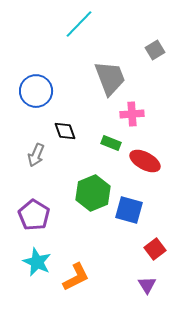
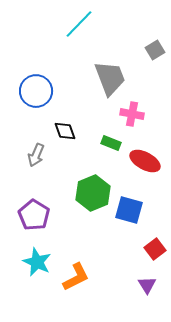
pink cross: rotated 15 degrees clockwise
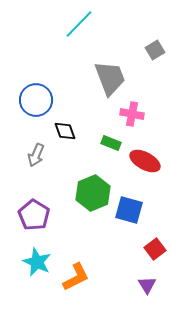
blue circle: moved 9 px down
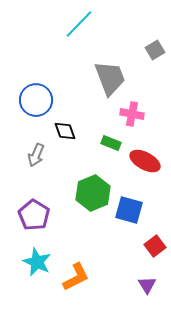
red square: moved 3 px up
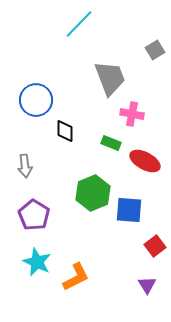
black diamond: rotated 20 degrees clockwise
gray arrow: moved 11 px left, 11 px down; rotated 30 degrees counterclockwise
blue square: rotated 12 degrees counterclockwise
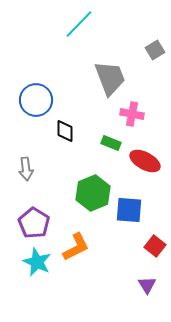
gray arrow: moved 1 px right, 3 px down
purple pentagon: moved 8 px down
red square: rotated 15 degrees counterclockwise
orange L-shape: moved 30 px up
